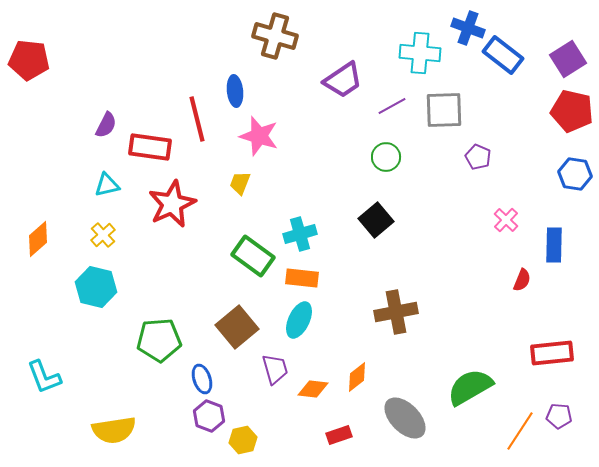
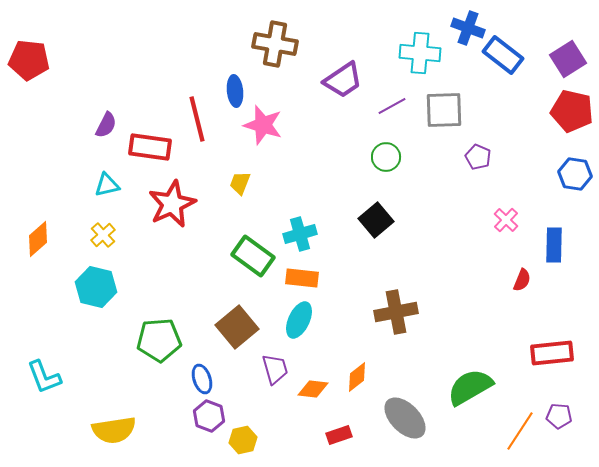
brown cross at (275, 36): moved 8 px down; rotated 6 degrees counterclockwise
pink star at (259, 136): moved 4 px right, 11 px up
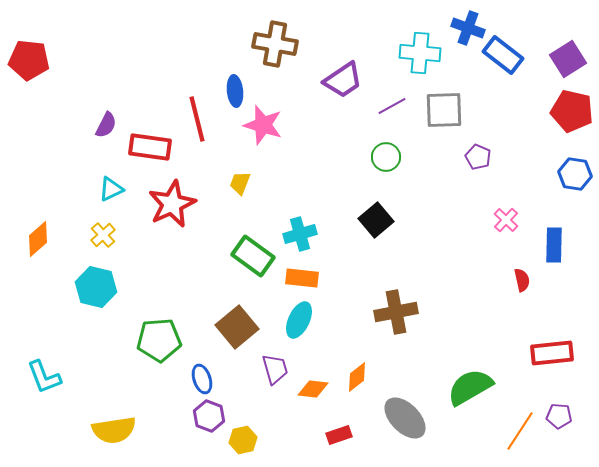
cyan triangle at (107, 185): moved 4 px right, 4 px down; rotated 12 degrees counterclockwise
red semicircle at (522, 280): rotated 35 degrees counterclockwise
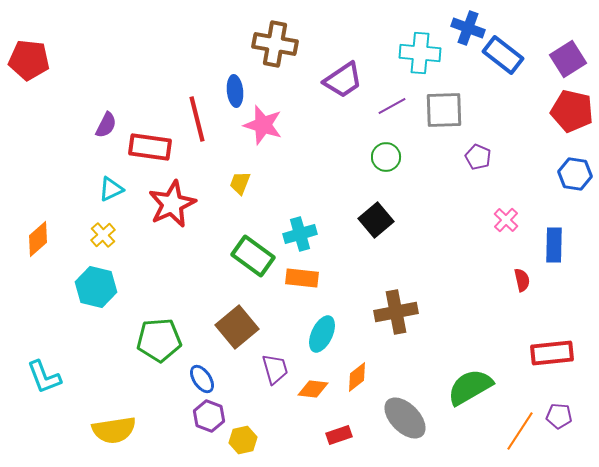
cyan ellipse at (299, 320): moved 23 px right, 14 px down
blue ellipse at (202, 379): rotated 16 degrees counterclockwise
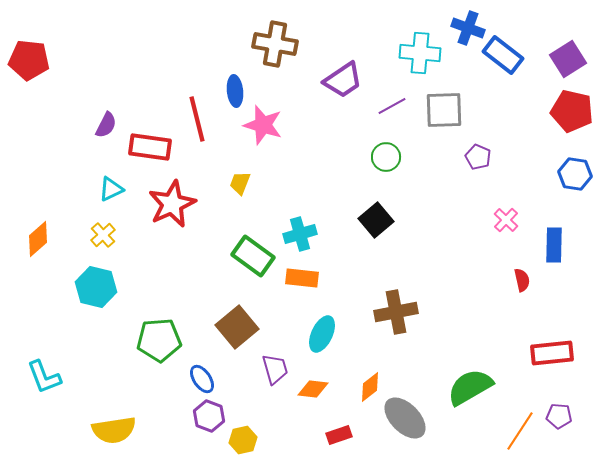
orange diamond at (357, 377): moved 13 px right, 10 px down
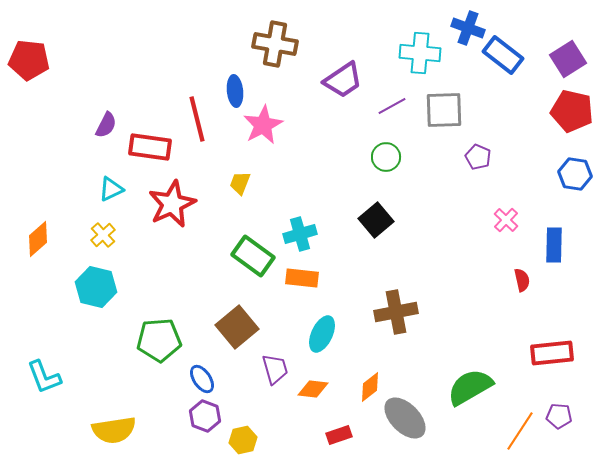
pink star at (263, 125): rotated 27 degrees clockwise
purple hexagon at (209, 416): moved 4 px left
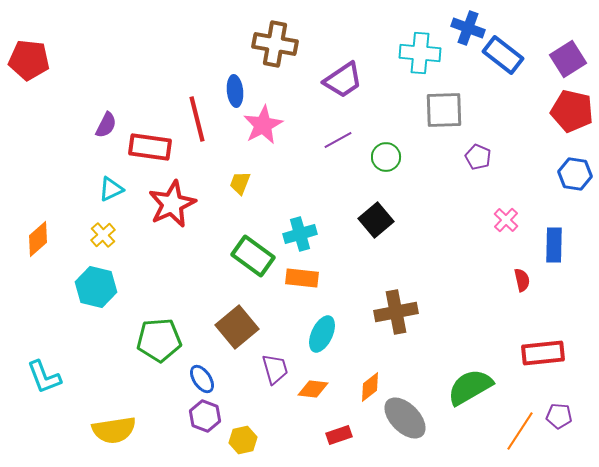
purple line at (392, 106): moved 54 px left, 34 px down
red rectangle at (552, 353): moved 9 px left
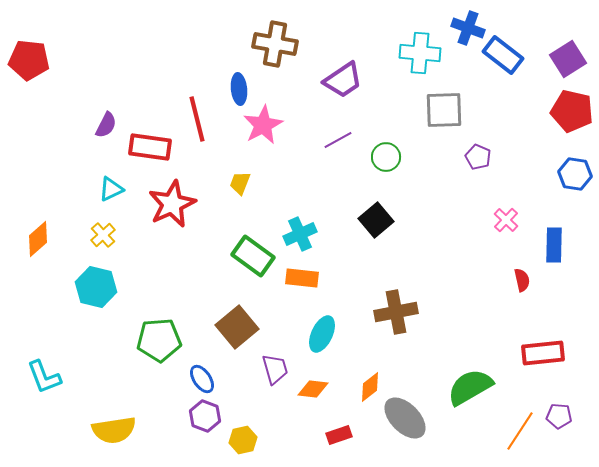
blue ellipse at (235, 91): moved 4 px right, 2 px up
cyan cross at (300, 234): rotated 8 degrees counterclockwise
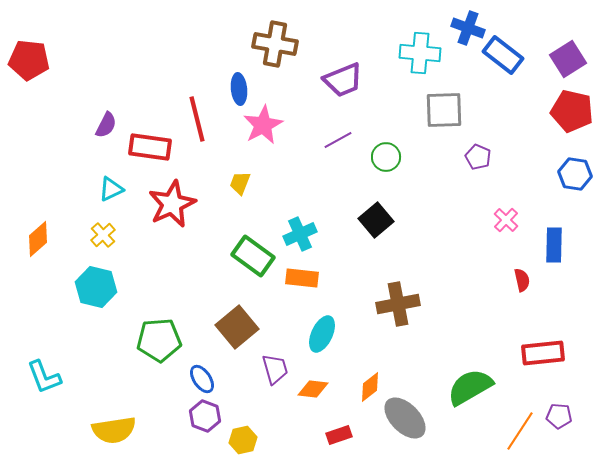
purple trapezoid at (343, 80): rotated 12 degrees clockwise
brown cross at (396, 312): moved 2 px right, 8 px up
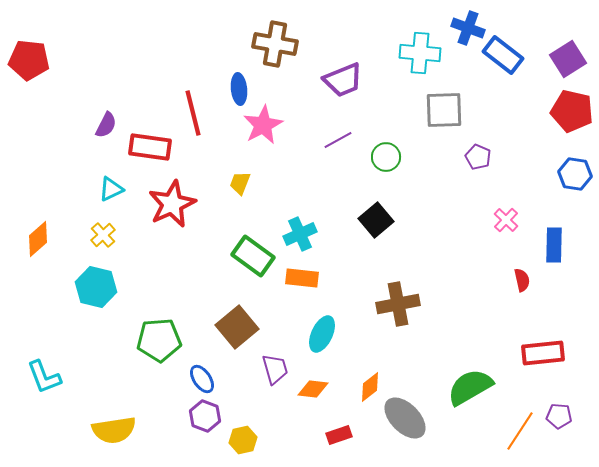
red line at (197, 119): moved 4 px left, 6 px up
